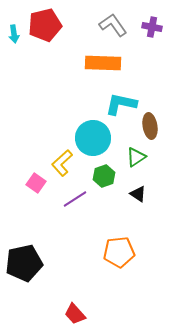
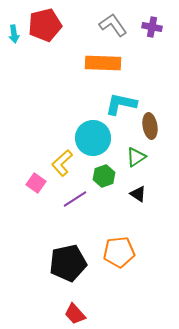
black pentagon: moved 44 px right
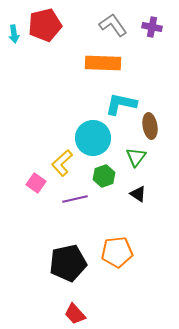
green triangle: rotated 20 degrees counterclockwise
purple line: rotated 20 degrees clockwise
orange pentagon: moved 2 px left
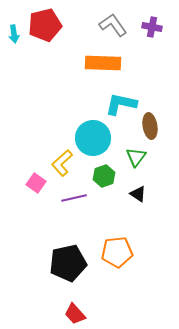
purple line: moved 1 px left, 1 px up
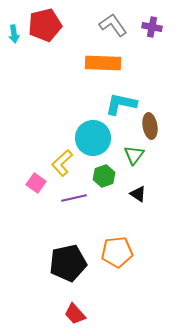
green triangle: moved 2 px left, 2 px up
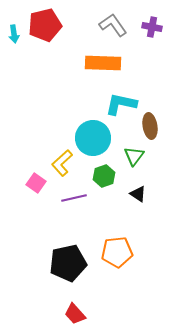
green triangle: moved 1 px down
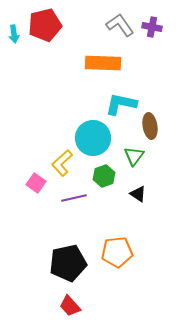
gray L-shape: moved 7 px right
red trapezoid: moved 5 px left, 8 px up
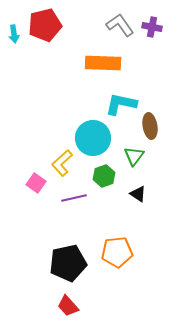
red trapezoid: moved 2 px left
